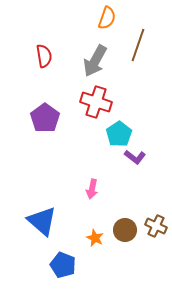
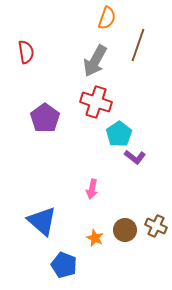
red semicircle: moved 18 px left, 4 px up
blue pentagon: moved 1 px right
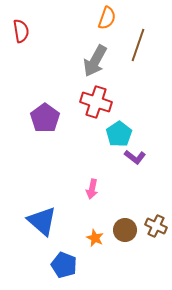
red semicircle: moved 5 px left, 21 px up
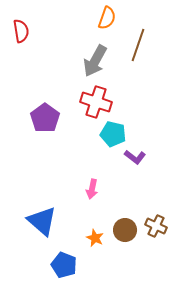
cyan pentagon: moved 6 px left; rotated 25 degrees counterclockwise
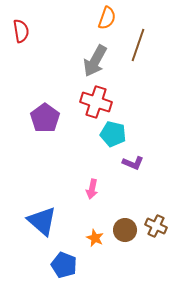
purple L-shape: moved 2 px left, 6 px down; rotated 15 degrees counterclockwise
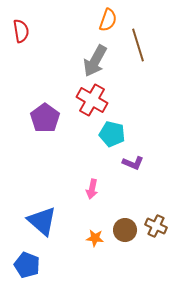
orange semicircle: moved 1 px right, 2 px down
brown line: rotated 36 degrees counterclockwise
red cross: moved 4 px left, 2 px up; rotated 12 degrees clockwise
cyan pentagon: moved 1 px left
orange star: rotated 18 degrees counterclockwise
blue pentagon: moved 37 px left
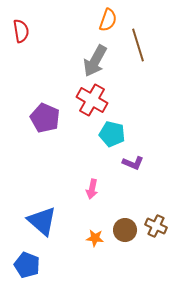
purple pentagon: rotated 12 degrees counterclockwise
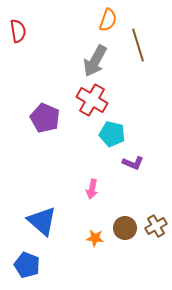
red semicircle: moved 3 px left
brown cross: rotated 35 degrees clockwise
brown circle: moved 2 px up
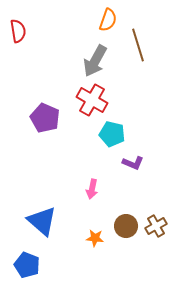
brown circle: moved 1 px right, 2 px up
